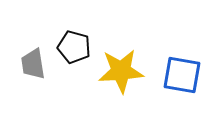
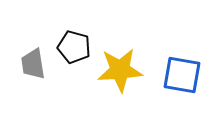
yellow star: moved 1 px left, 1 px up
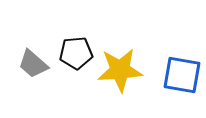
black pentagon: moved 2 px right, 6 px down; rotated 20 degrees counterclockwise
gray trapezoid: rotated 40 degrees counterclockwise
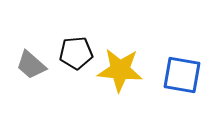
gray trapezoid: moved 2 px left, 1 px down
yellow star: rotated 9 degrees clockwise
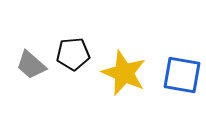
black pentagon: moved 3 px left, 1 px down
yellow star: moved 4 px right, 3 px down; rotated 18 degrees clockwise
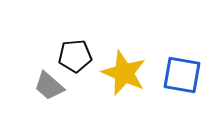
black pentagon: moved 2 px right, 2 px down
gray trapezoid: moved 18 px right, 21 px down
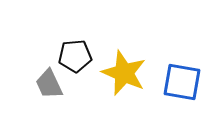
blue square: moved 7 px down
gray trapezoid: moved 2 px up; rotated 24 degrees clockwise
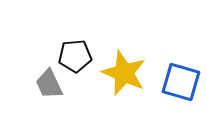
blue square: moved 1 px left; rotated 6 degrees clockwise
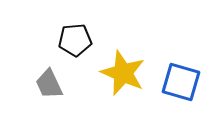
black pentagon: moved 16 px up
yellow star: moved 1 px left
